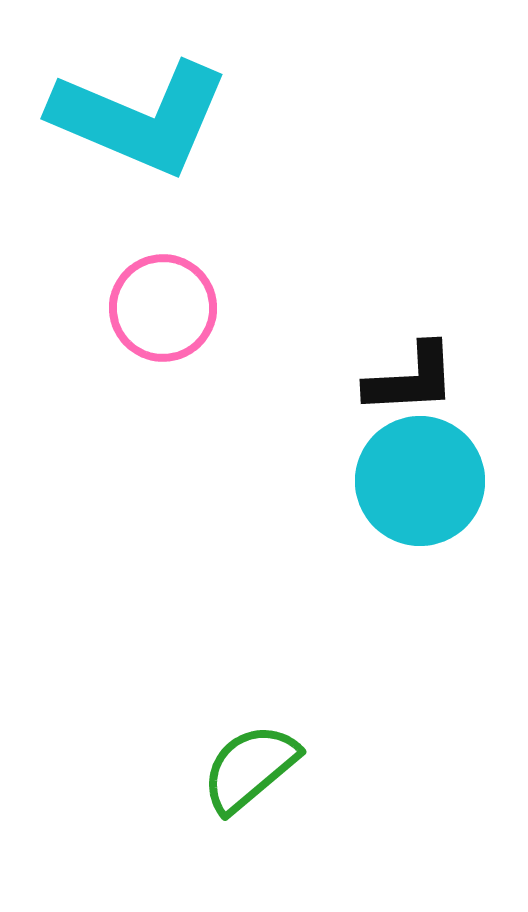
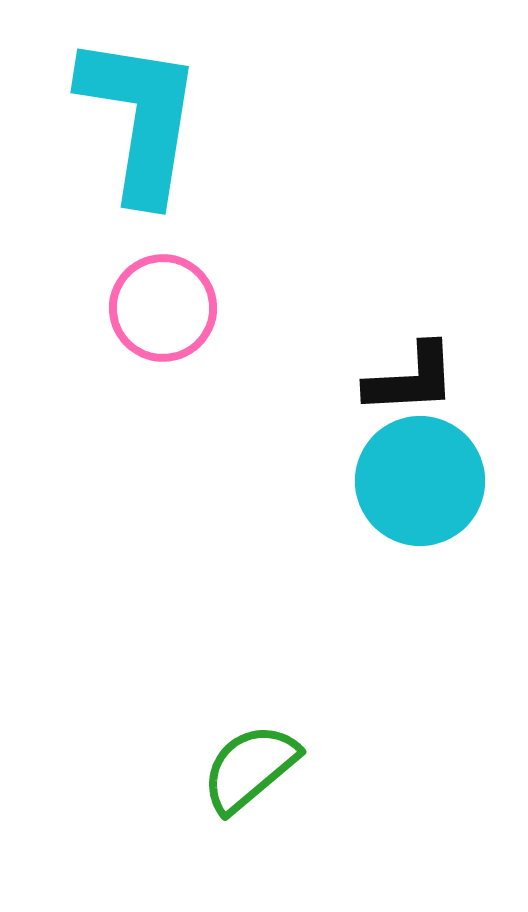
cyan L-shape: rotated 104 degrees counterclockwise
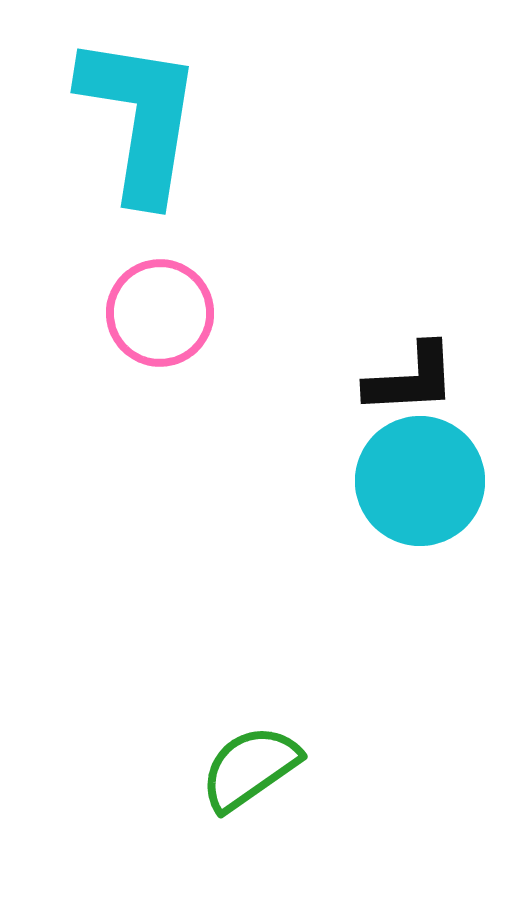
pink circle: moved 3 px left, 5 px down
green semicircle: rotated 5 degrees clockwise
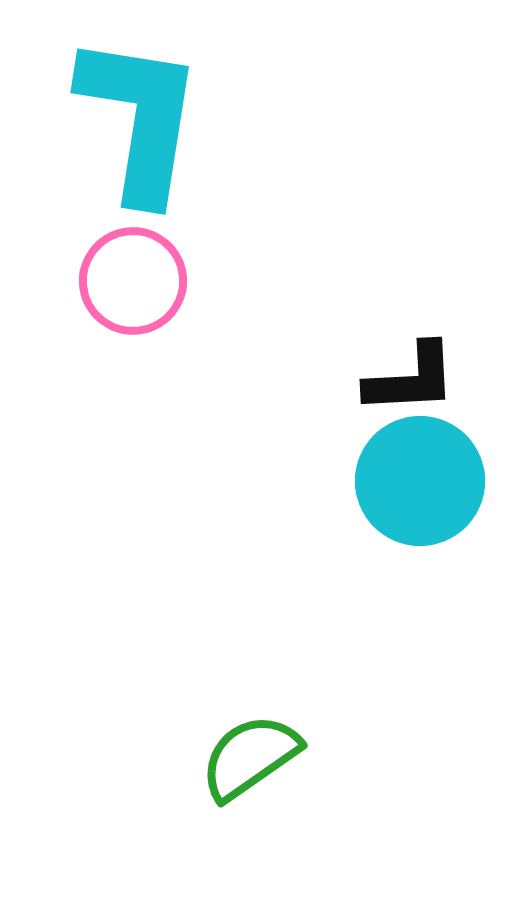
pink circle: moved 27 px left, 32 px up
green semicircle: moved 11 px up
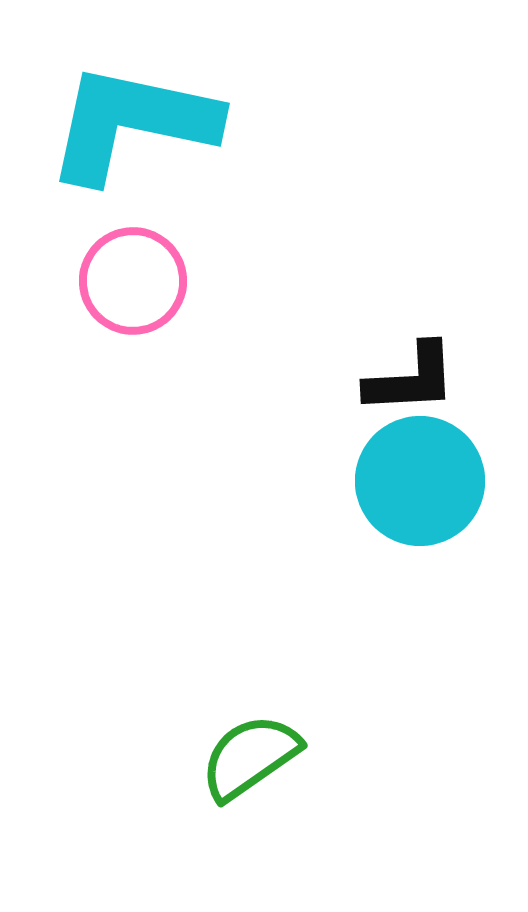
cyan L-shape: moved 8 px left, 5 px down; rotated 87 degrees counterclockwise
